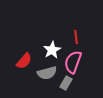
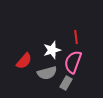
white star: rotated 12 degrees clockwise
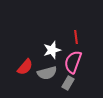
red semicircle: moved 1 px right, 6 px down
gray rectangle: moved 2 px right
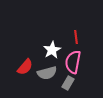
white star: rotated 12 degrees counterclockwise
pink semicircle: rotated 10 degrees counterclockwise
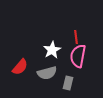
pink semicircle: moved 5 px right, 6 px up
red semicircle: moved 5 px left
gray rectangle: rotated 16 degrees counterclockwise
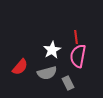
gray rectangle: rotated 40 degrees counterclockwise
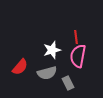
white star: rotated 12 degrees clockwise
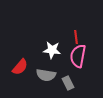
white star: rotated 24 degrees clockwise
gray semicircle: moved 1 px left, 2 px down; rotated 24 degrees clockwise
